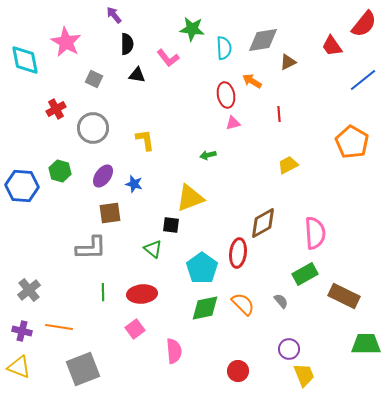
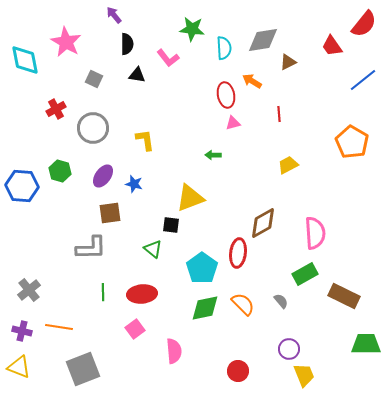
green arrow at (208, 155): moved 5 px right; rotated 14 degrees clockwise
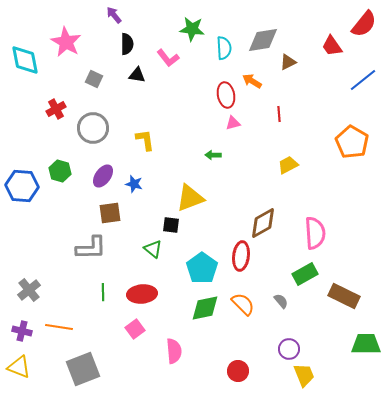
red ellipse at (238, 253): moved 3 px right, 3 px down
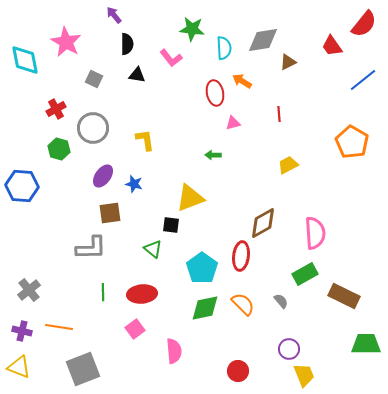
pink L-shape at (168, 58): moved 3 px right
orange arrow at (252, 81): moved 10 px left
red ellipse at (226, 95): moved 11 px left, 2 px up
green hexagon at (60, 171): moved 1 px left, 22 px up
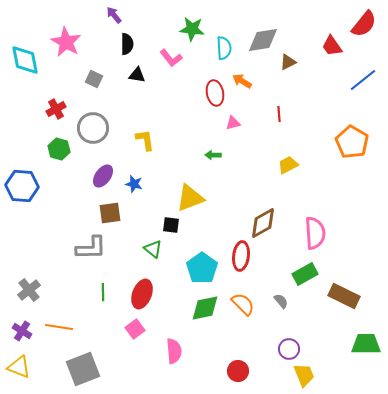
red ellipse at (142, 294): rotated 64 degrees counterclockwise
purple cross at (22, 331): rotated 18 degrees clockwise
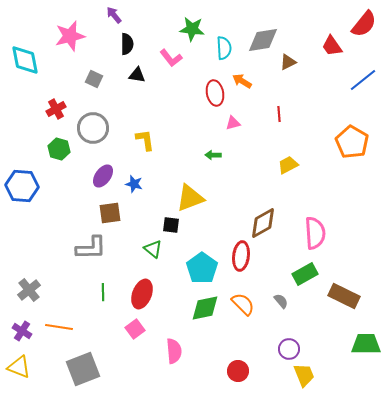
pink star at (66, 42): moved 4 px right, 6 px up; rotated 28 degrees clockwise
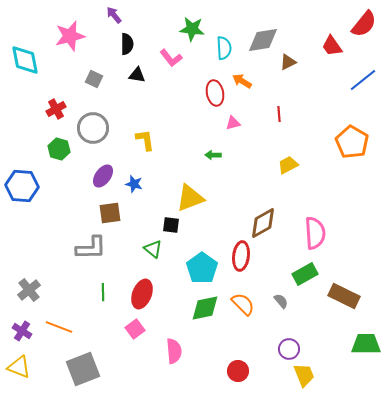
orange line at (59, 327): rotated 12 degrees clockwise
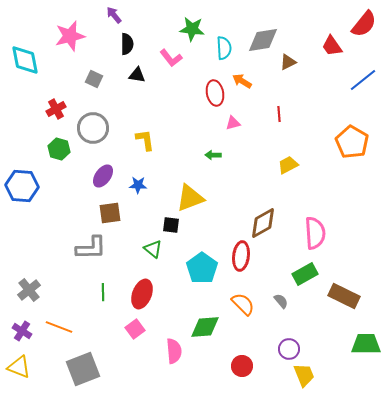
blue star at (134, 184): moved 4 px right, 1 px down; rotated 12 degrees counterclockwise
green diamond at (205, 308): moved 19 px down; rotated 8 degrees clockwise
red circle at (238, 371): moved 4 px right, 5 px up
